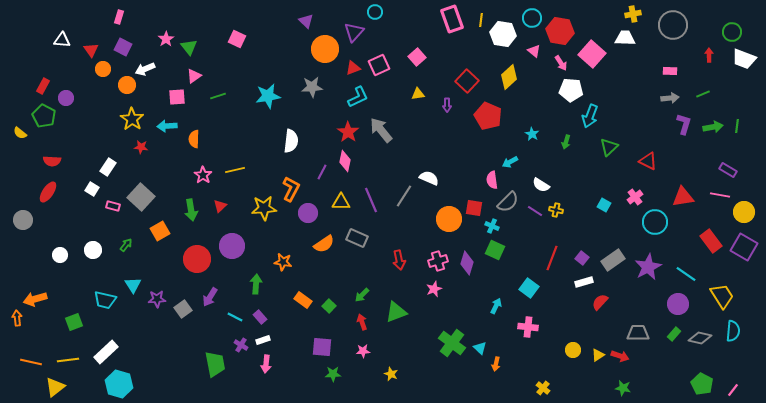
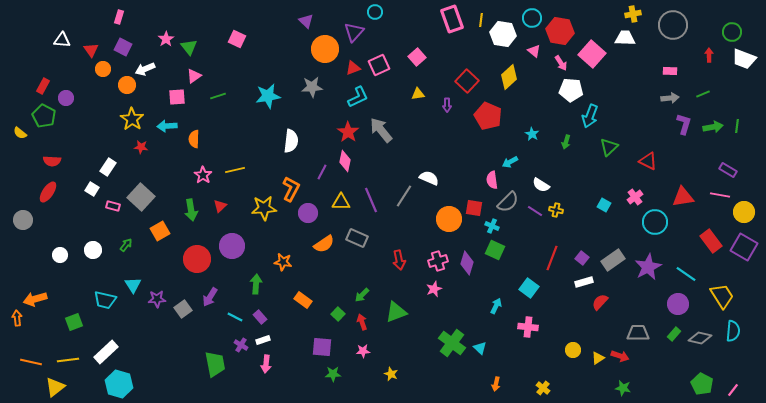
green square at (329, 306): moved 9 px right, 8 px down
yellow triangle at (598, 355): moved 3 px down
orange arrow at (496, 364): moved 20 px down
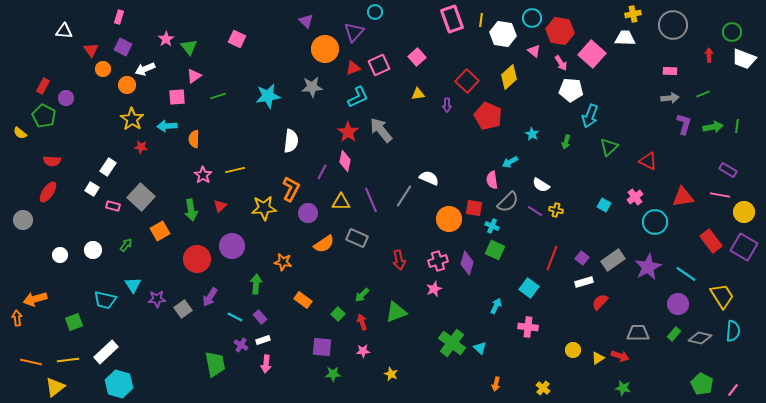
white triangle at (62, 40): moved 2 px right, 9 px up
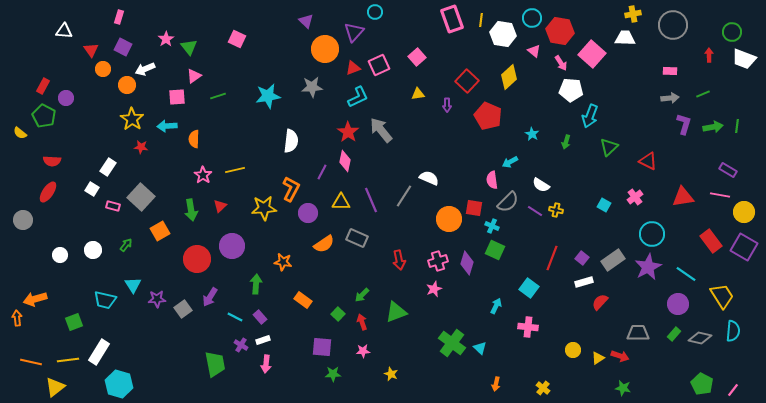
cyan circle at (655, 222): moved 3 px left, 12 px down
white rectangle at (106, 352): moved 7 px left; rotated 15 degrees counterclockwise
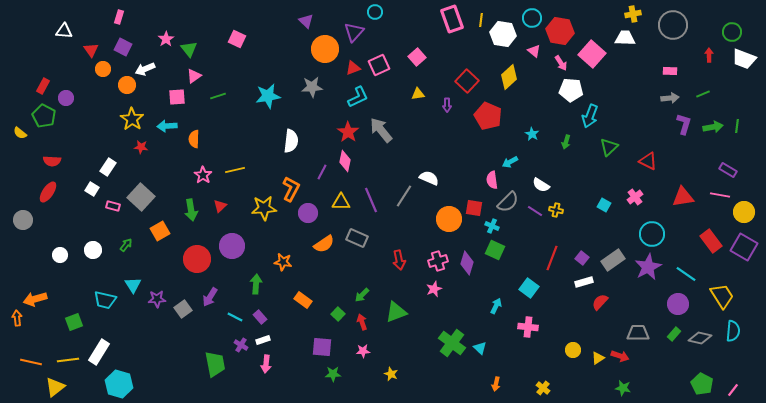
green triangle at (189, 47): moved 2 px down
